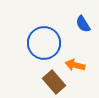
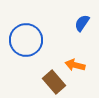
blue semicircle: moved 1 px left, 1 px up; rotated 66 degrees clockwise
blue circle: moved 18 px left, 3 px up
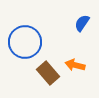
blue circle: moved 1 px left, 2 px down
brown rectangle: moved 6 px left, 9 px up
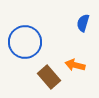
blue semicircle: moved 1 px right; rotated 18 degrees counterclockwise
brown rectangle: moved 1 px right, 4 px down
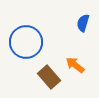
blue circle: moved 1 px right
orange arrow: rotated 24 degrees clockwise
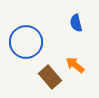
blue semicircle: moved 7 px left; rotated 30 degrees counterclockwise
brown rectangle: moved 1 px right
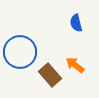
blue circle: moved 6 px left, 10 px down
brown rectangle: moved 2 px up
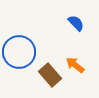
blue semicircle: rotated 150 degrees clockwise
blue circle: moved 1 px left
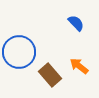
orange arrow: moved 4 px right, 1 px down
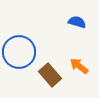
blue semicircle: moved 1 px right, 1 px up; rotated 30 degrees counterclockwise
